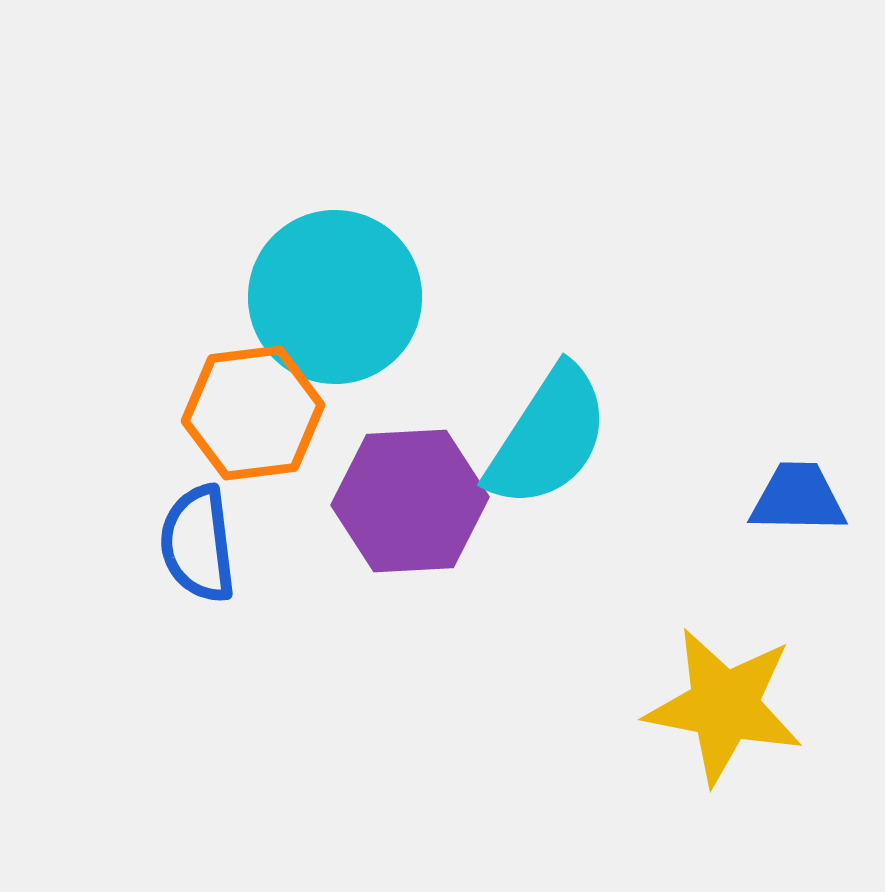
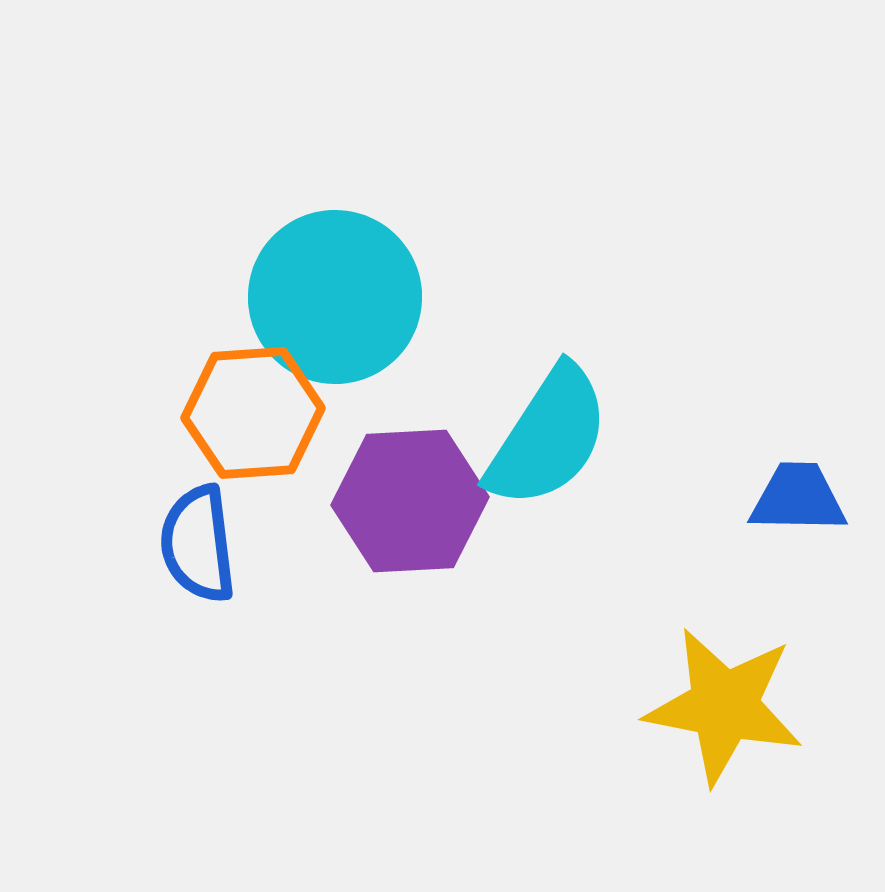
orange hexagon: rotated 3 degrees clockwise
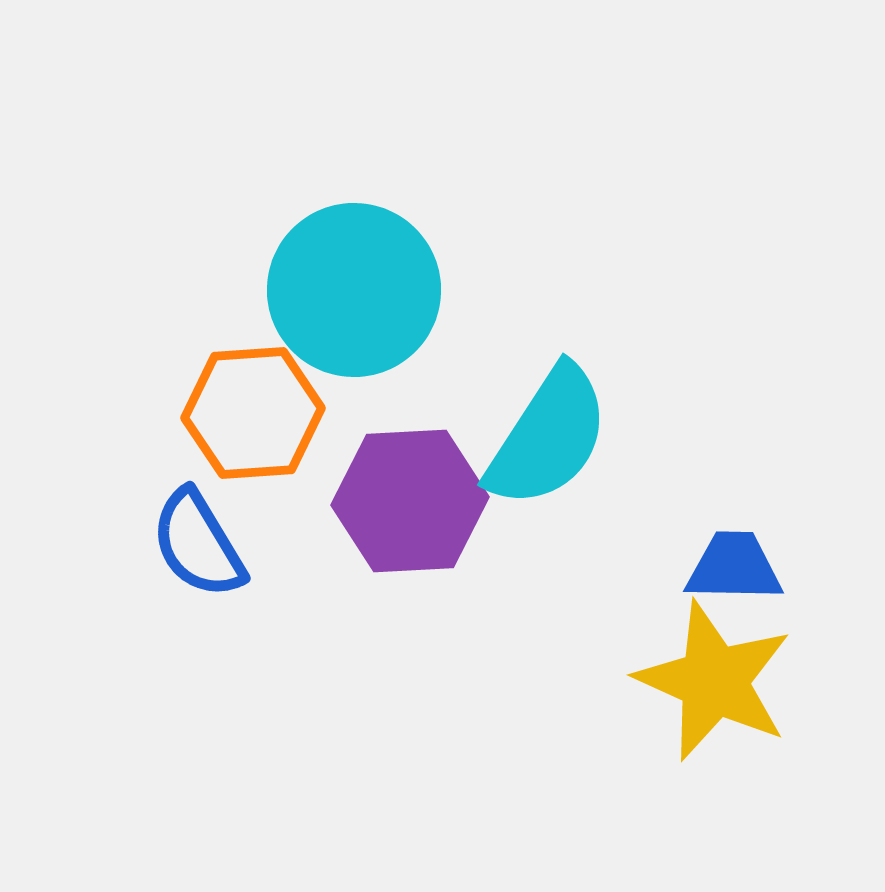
cyan circle: moved 19 px right, 7 px up
blue trapezoid: moved 64 px left, 69 px down
blue semicircle: rotated 24 degrees counterclockwise
yellow star: moved 10 px left, 25 px up; rotated 13 degrees clockwise
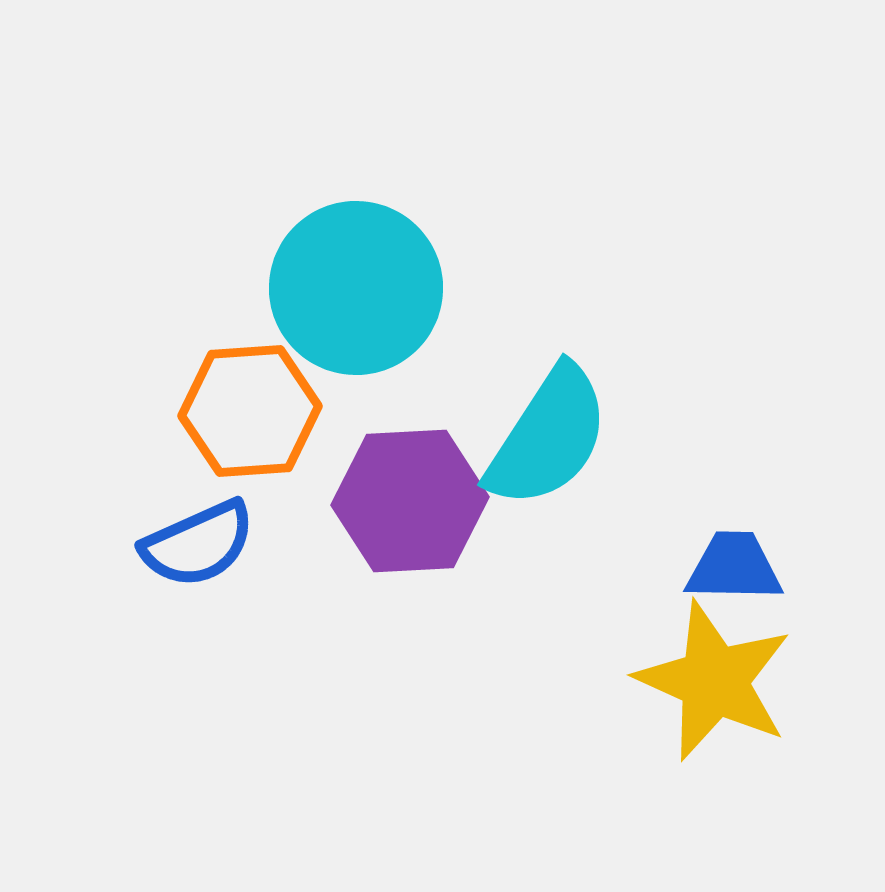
cyan circle: moved 2 px right, 2 px up
orange hexagon: moved 3 px left, 2 px up
blue semicircle: rotated 83 degrees counterclockwise
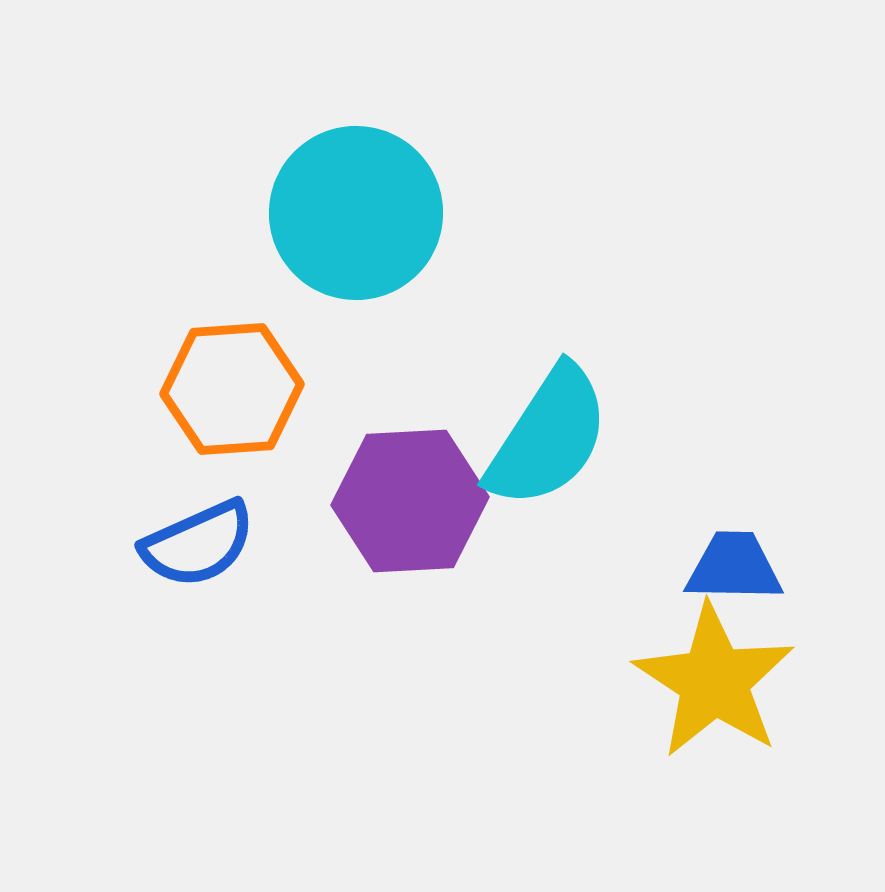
cyan circle: moved 75 px up
orange hexagon: moved 18 px left, 22 px up
yellow star: rotated 9 degrees clockwise
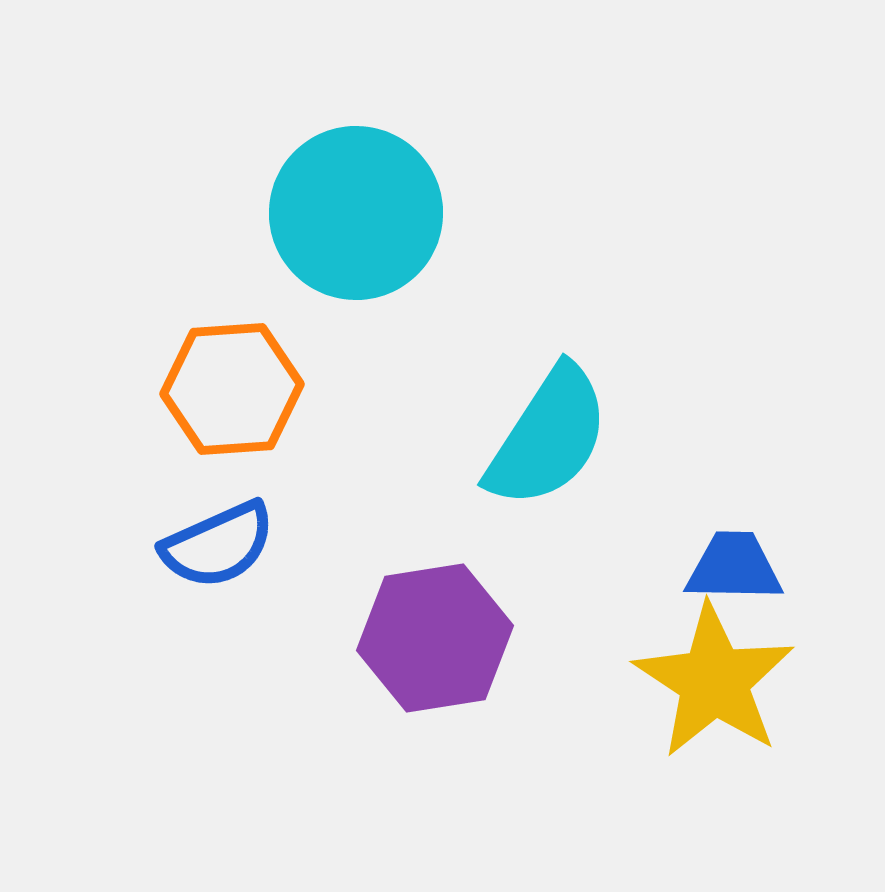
purple hexagon: moved 25 px right, 137 px down; rotated 6 degrees counterclockwise
blue semicircle: moved 20 px right, 1 px down
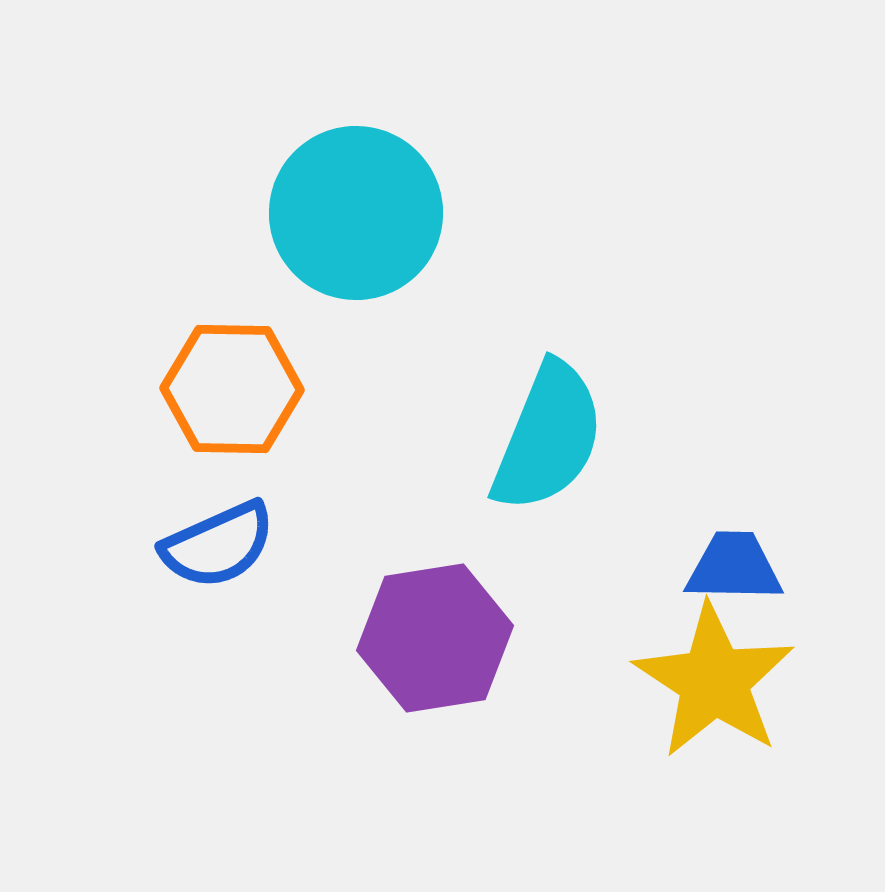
orange hexagon: rotated 5 degrees clockwise
cyan semicircle: rotated 11 degrees counterclockwise
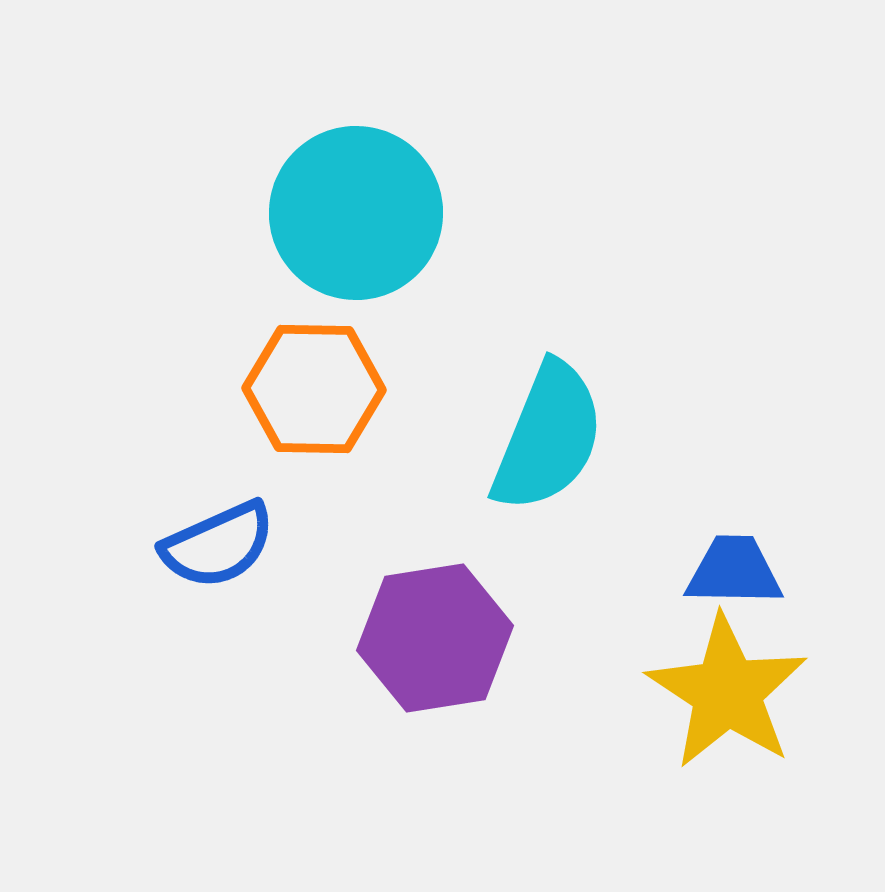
orange hexagon: moved 82 px right
blue trapezoid: moved 4 px down
yellow star: moved 13 px right, 11 px down
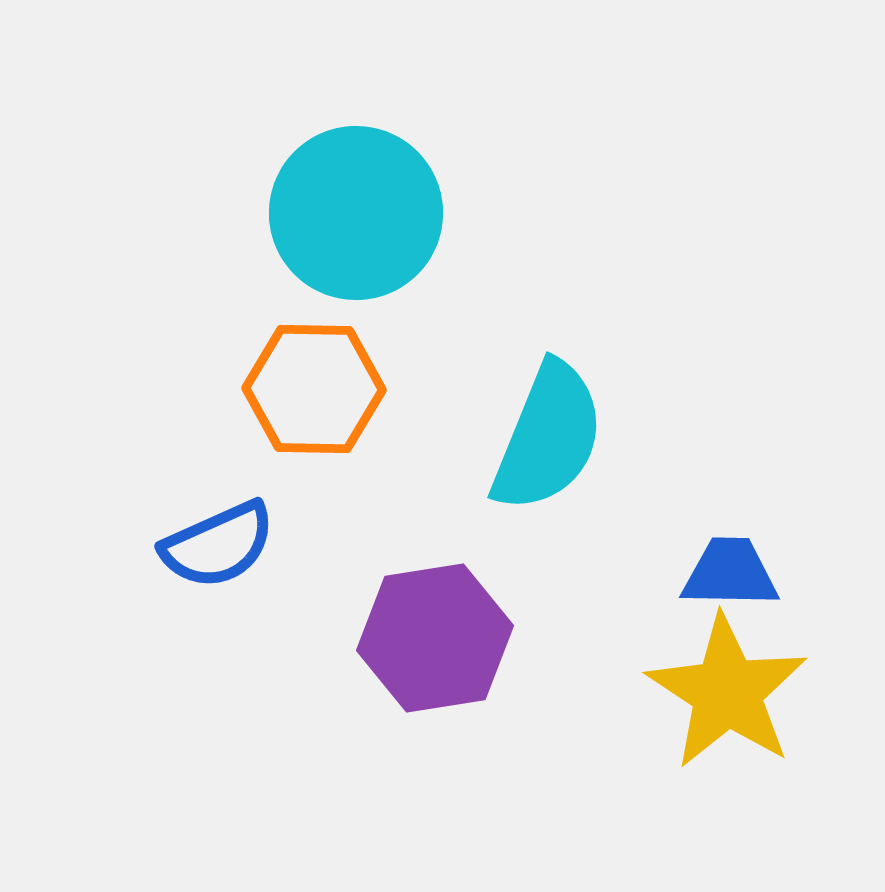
blue trapezoid: moved 4 px left, 2 px down
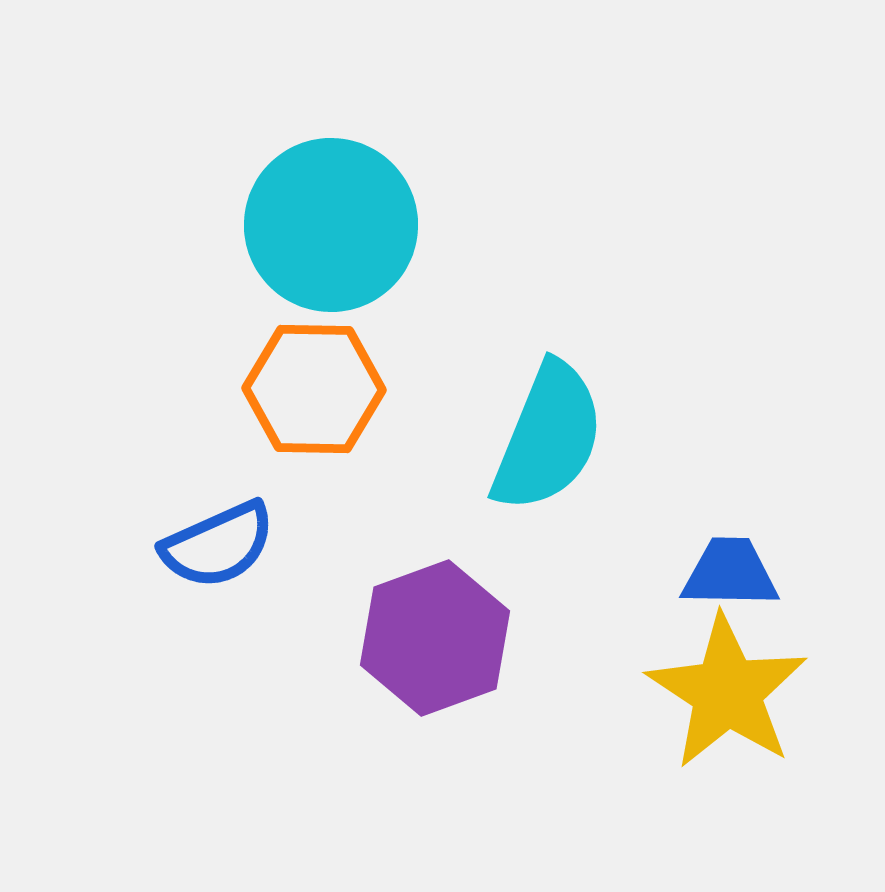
cyan circle: moved 25 px left, 12 px down
purple hexagon: rotated 11 degrees counterclockwise
